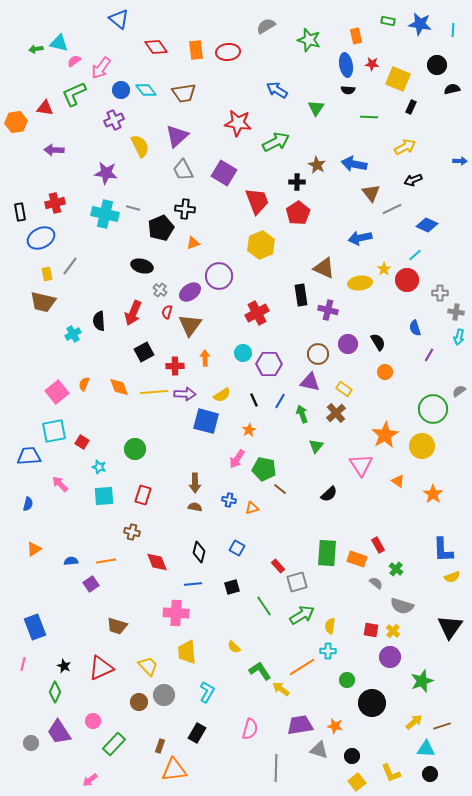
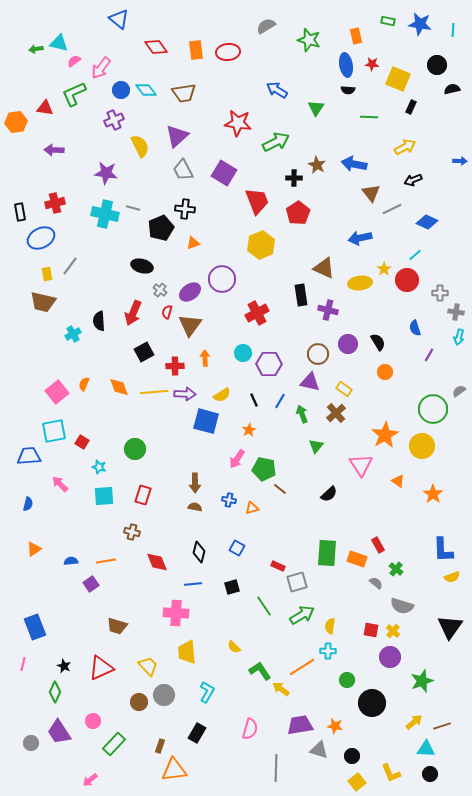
black cross at (297, 182): moved 3 px left, 4 px up
blue diamond at (427, 225): moved 3 px up
purple circle at (219, 276): moved 3 px right, 3 px down
red rectangle at (278, 566): rotated 24 degrees counterclockwise
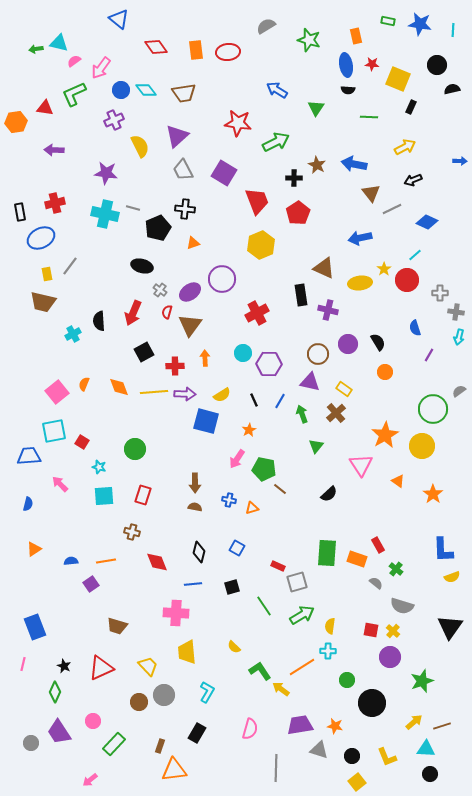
black pentagon at (161, 228): moved 3 px left
yellow L-shape at (391, 773): moved 4 px left, 16 px up
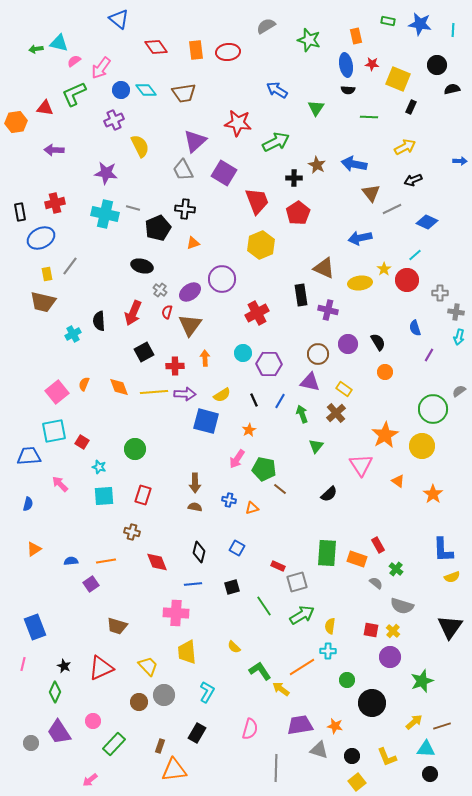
purple triangle at (177, 136): moved 18 px right, 5 px down
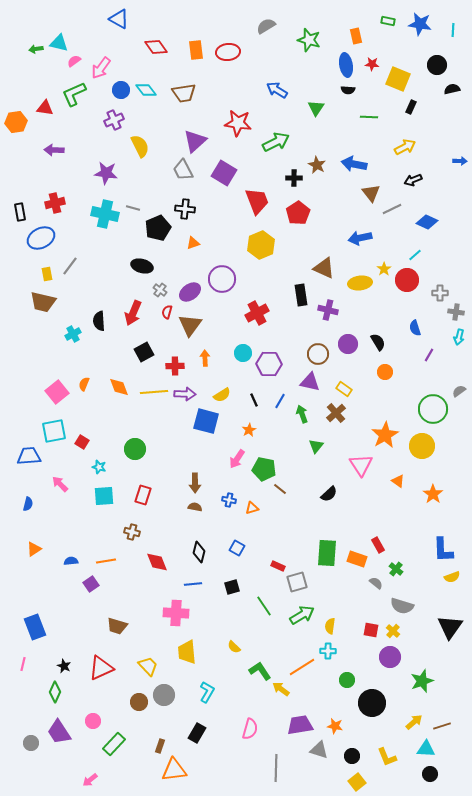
blue triangle at (119, 19): rotated 10 degrees counterclockwise
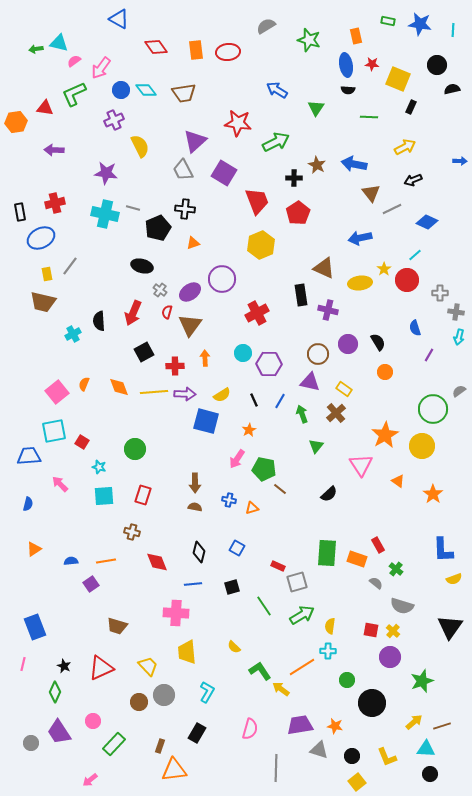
yellow semicircle at (452, 577): moved 2 px right, 2 px down
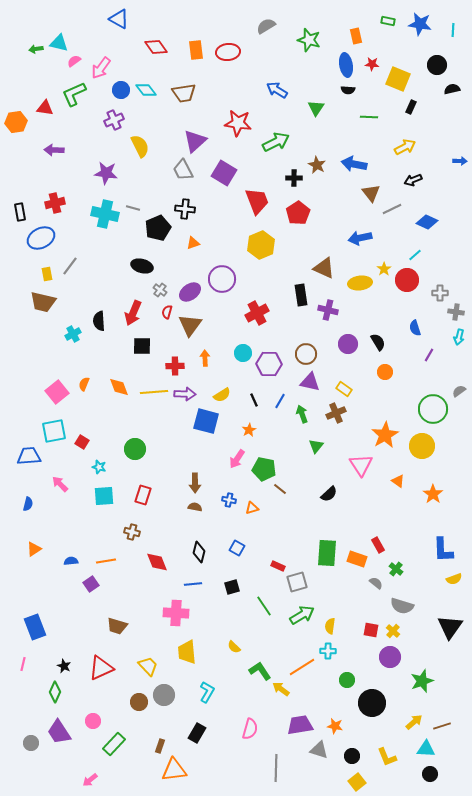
black square at (144, 352): moved 2 px left, 6 px up; rotated 30 degrees clockwise
brown circle at (318, 354): moved 12 px left
brown cross at (336, 413): rotated 18 degrees clockwise
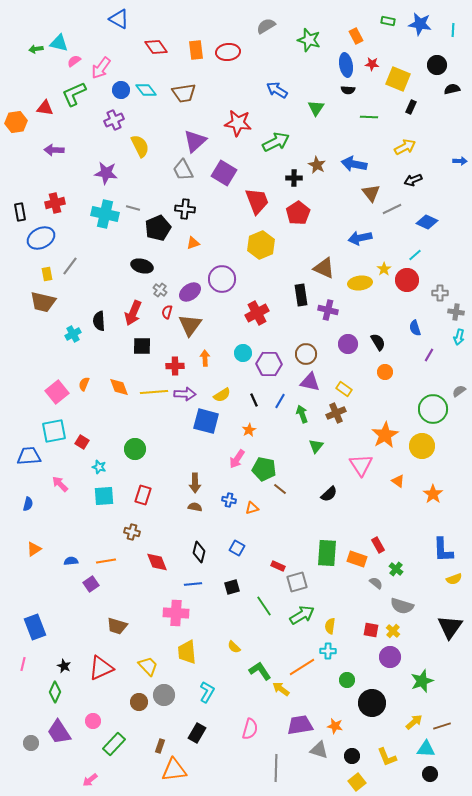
orange rectangle at (356, 36): rotated 14 degrees counterclockwise
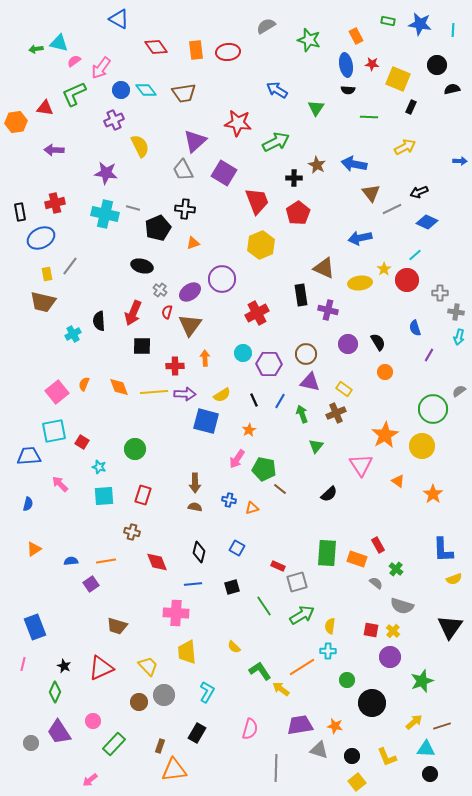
black arrow at (413, 180): moved 6 px right, 12 px down
